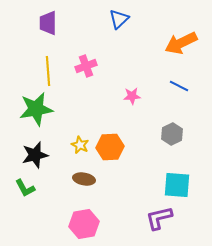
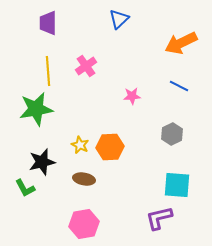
pink cross: rotated 15 degrees counterclockwise
black star: moved 7 px right, 7 px down
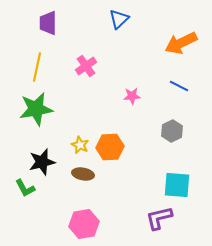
yellow line: moved 11 px left, 4 px up; rotated 16 degrees clockwise
gray hexagon: moved 3 px up
brown ellipse: moved 1 px left, 5 px up
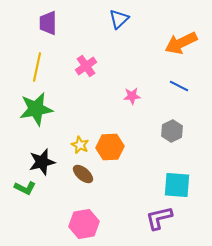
brown ellipse: rotated 30 degrees clockwise
green L-shape: rotated 35 degrees counterclockwise
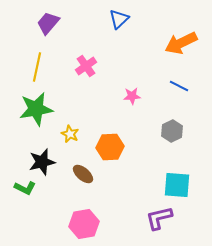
purple trapezoid: rotated 40 degrees clockwise
yellow star: moved 10 px left, 11 px up
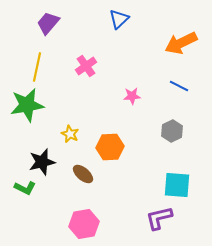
green star: moved 9 px left, 4 px up
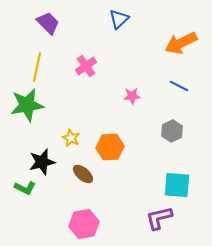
purple trapezoid: rotated 95 degrees clockwise
yellow star: moved 1 px right, 4 px down
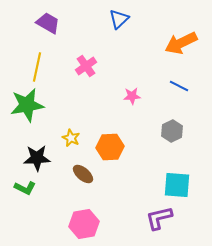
purple trapezoid: rotated 15 degrees counterclockwise
black star: moved 5 px left, 4 px up; rotated 12 degrees clockwise
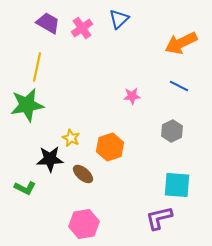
pink cross: moved 4 px left, 38 px up
orange hexagon: rotated 16 degrees counterclockwise
black star: moved 13 px right, 1 px down
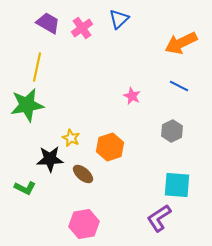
pink star: rotated 30 degrees clockwise
purple L-shape: rotated 20 degrees counterclockwise
